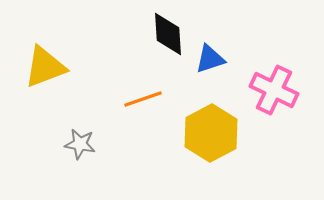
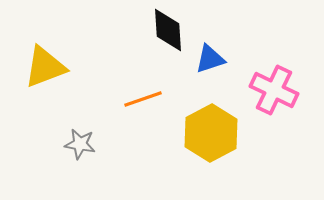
black diamond: moved 4 px up
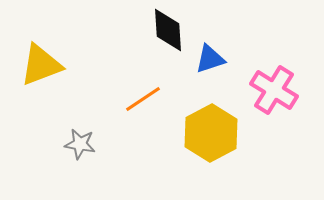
yellow triangle: moved 4 px left, 2 px up
pink cross: rotated 6 degrees clockwise
orange line: rotated 15 degrees counterclockwise
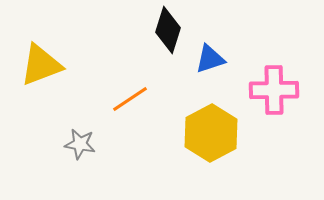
black diamond: rotated 21 degrees clockwise
pink cross: rotated 33 degrees counterclockwise
orange line: moved 13 px left
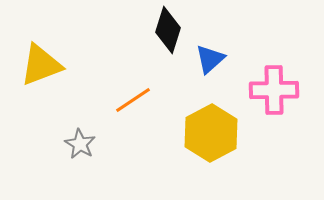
blue triangle: rotated 24 degrees counterclockwise
orange line: moved 3 px right, 1 px down
gray star: rotated 20 degrees clockwise
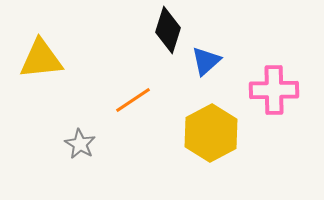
blue triangle: moved 4 px left, 2 px down
yellow triangle: moved 6 px up; rotated 15 degrees clockwise
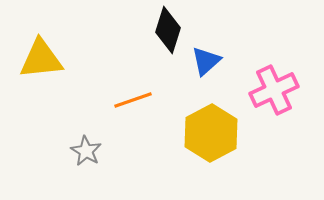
pink cross: rotated 24 degrees counterclockwise
orange line: rotated 15 degrees clockwise
gray star: moved 6 px right, 7 px down
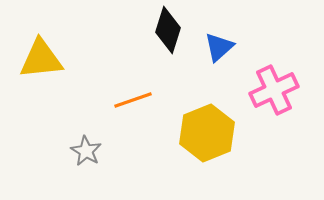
blue triangle: moved 13 px right, 14 px up
yellow hexagon: moved 4 px left; rotated 6 degrees clockwise
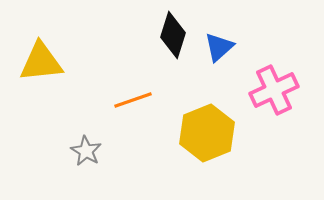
black diamond: moved 5 px right, 5 px down
yellow triangle: moved 3 px down
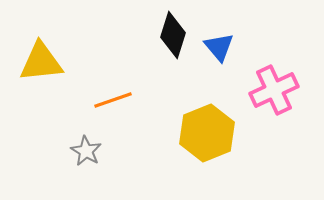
blue triangle: rotated 28 degrees counterclockwise
orange line: moved 20 px left
